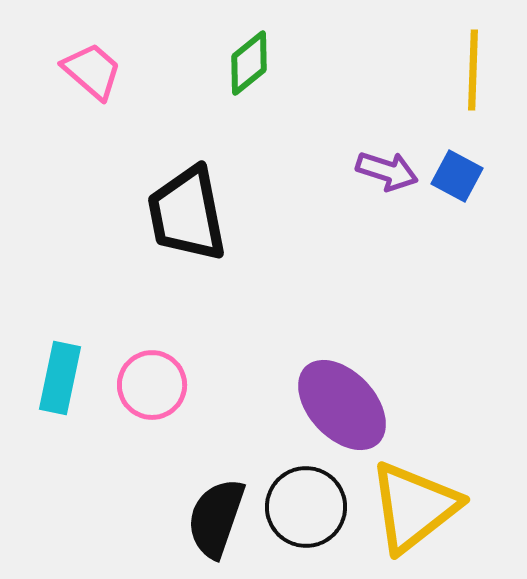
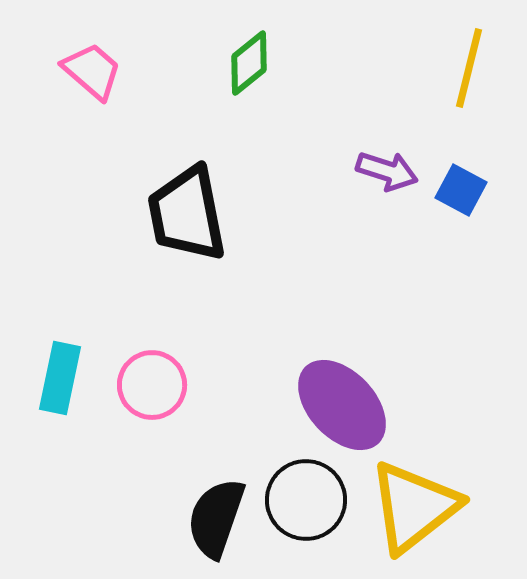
yellow line: moved 4 px left, 2 px up; rotated 12 degrees clockwise
blue square: moved 4 px right, 14 px down
black circle: moved 7 px up
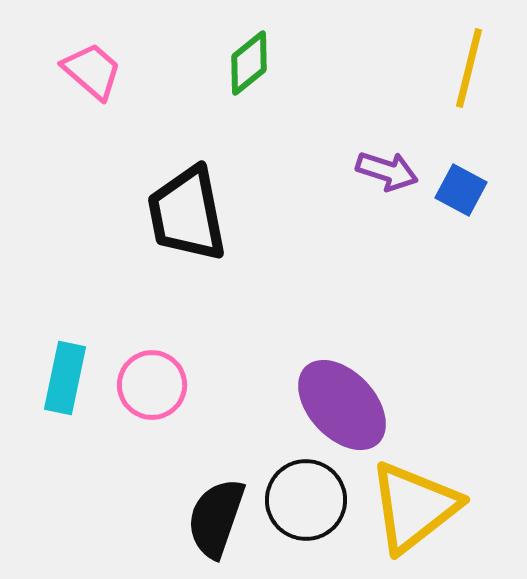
cyan rectangle: moved 5 px right
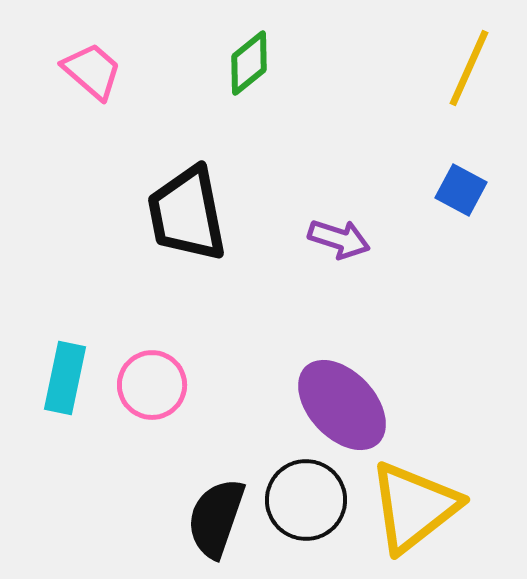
yellow line: rotated 10 degrees clockwise
purple arrow: moved 48 px left, 68 px down
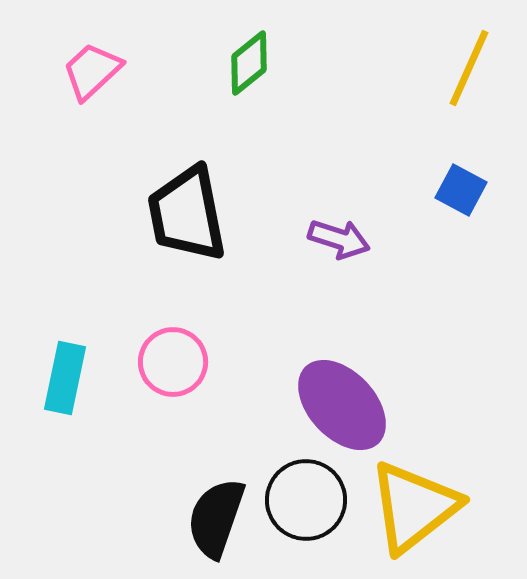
pink trapezoid: rotated 84 degrees counterclockwise
pink circle: moved 21 px right, 23 px up
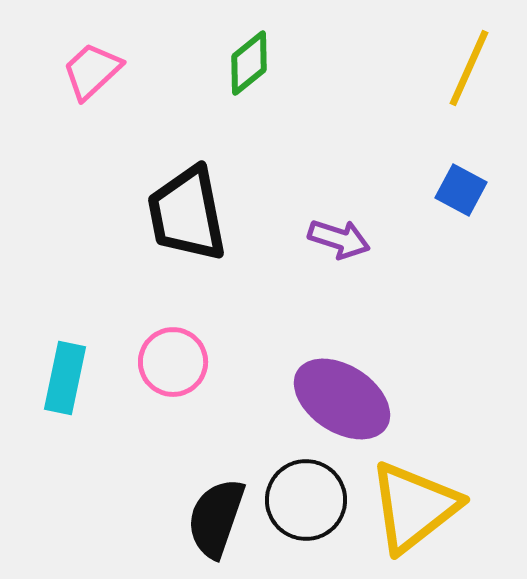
purple ellipse: moved 6 px up; rotated 14 degrees counterclockwise
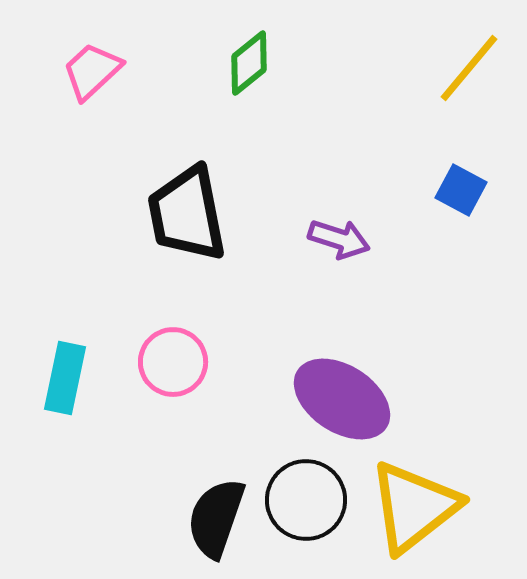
yellow line: rotated 16 degrees clockwise
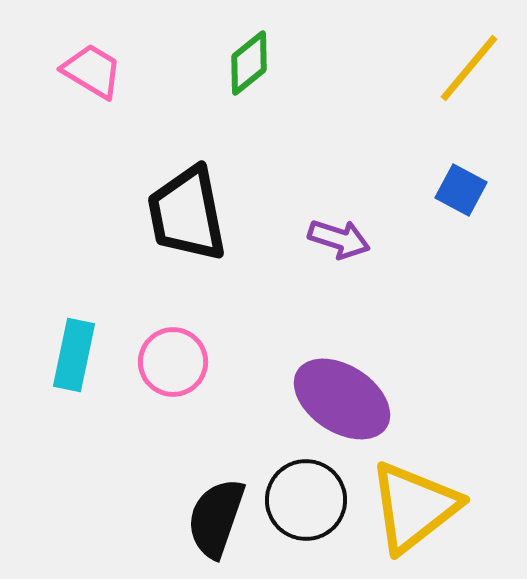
pink trapezoid: rotated 74 degrees clockwise
cyan rectangle: moved 9 px right, 23 px up
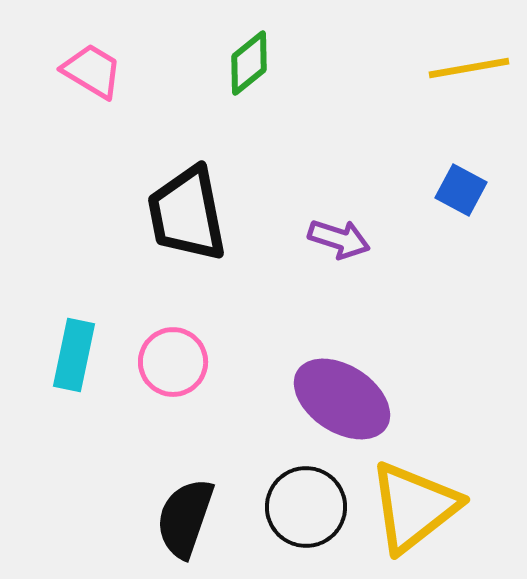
yellow line: rotated 40 degrees clockwise
black circle: moved 7 px down
black semicircle: moved 31 px left
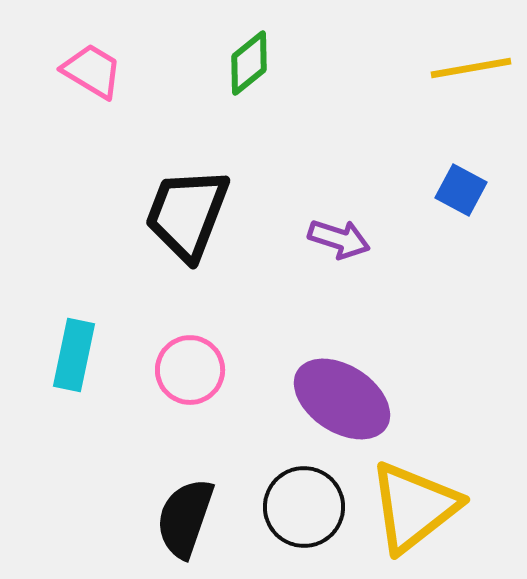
yellow line: moved 2 px right
black trapezoid: rotated 32 degrees clockwise
pink circle: moved 17 px right, 8 px down
black circle: moved 2 px left
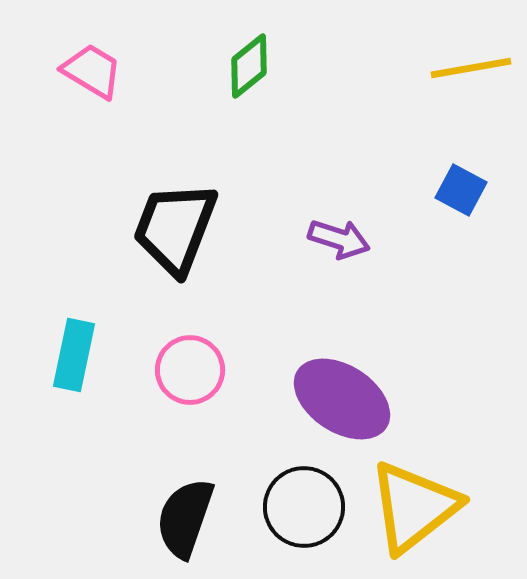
green diamond: moved 3 px down
black trapezoid: moved 12 px left, 14 px down
